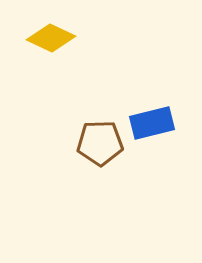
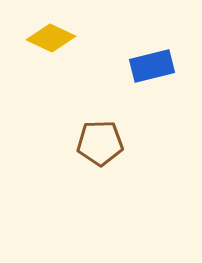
blue rectangle: moved 57 px up
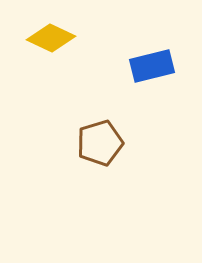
brown pentagon: rotated 15 degrees counterclockwise
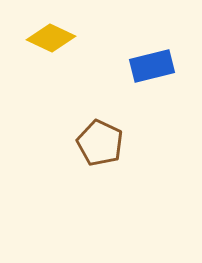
brown pentagon: rotated 30 degrees counterclockwise
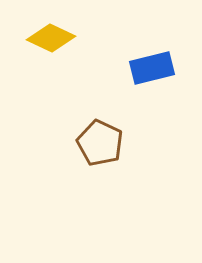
blue rectangle: moved 2 px down
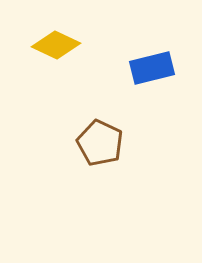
yellow diamond: moved 5 px right, 7 px down
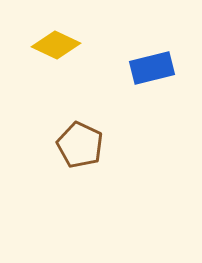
brown pentagon: moved 20 px left, 2 px down
